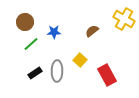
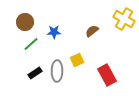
yellow square: moved 3 px left; rotated 24 degrees clockwise
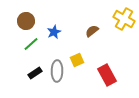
brown circle: moved 1 px right, 1 px up
blue star: rotated 24 degrees counterclockwise
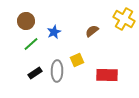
red rectangle: rotated 60 degrees counterclockwise
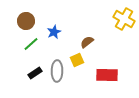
brown semicircle: moved 5 px left, 11 px down
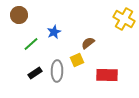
brown circle: moved 7 px left, 6 px up
brown semicircle: moved 1 px right, 1 px down
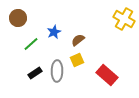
brown circle: moved 1 px left, 3 px down
brown semicircle: moved 10 px left, 3 px up
red rectangle: rotated 40 degrees clockwise
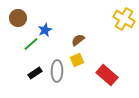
blue star: moved 9 px left, 2 px up
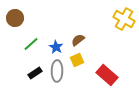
brown circle: moved 3 px left
blue star: moved 11 px right, 17 px down; rotated 16 degrees counterclockwise
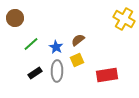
red rectangle: rotated 50 degrees counterclockwise
